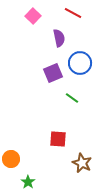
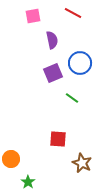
pink square: rotated 35 degrees clockwise
purple semicircle: moved 7 px left, 2 px down
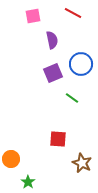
blue circle: moved 1 px right, 1 px down
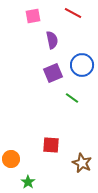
blue circle: moved 1 px right, 1 px down
red square: moved 7 px left, 6 px down
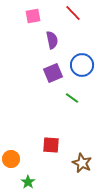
red line: rotated 18 degrees clockwise
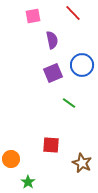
green line: moved 3 px left, 5 px down
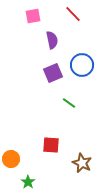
red line: moved 1 px down
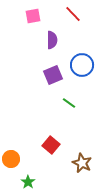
purple semicircle: rotated 12 degrees clockwise
purple square: moved 2 px down
red square: rotated 36 degrees clockwise
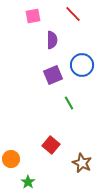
green line: rotated 24 degrees clockwise
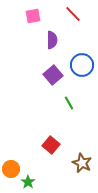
purple square: rotated 18 degrees counterclockwise
orange circle: moved 10 px down
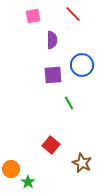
purple square: rotated 36 degrees clockwise
